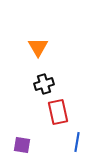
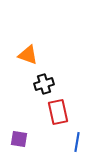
orange triangle: moved 10 px left, 8 px down; rotated 40 degrees counterclockwise
purple square: moved 3 px left, 6 px up
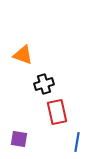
orange triangle: moved 5 px left
red rectangle: moved 1 px left
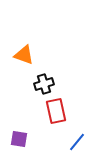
orange triangle: moved 1 px right
red rectangle: moved 1 px left, 1 px up
blue line: rotated 30 degrees clockwise
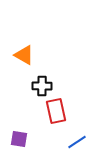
orange triangle: rotated 10 degrees clockwise
black cross: moved 2 px left, 2 px down; rotated 18 degrees clockwise
blue line: rotated 18 degrees clockwise
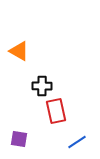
orange triangle: moved 5 px left, 4 px up
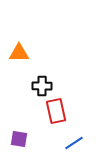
orange triangle: moved 2 px down; rotated 30 degrees counterclockwise
blue line: moved 3 px left, 1 px down
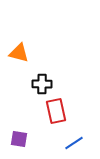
orange triangle: rotated 15 degrees clockwise
black cross: moved 2 px up
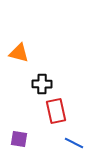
blue line: rotated 60 degrees clockwise
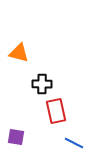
purple square: moved 3 px left, 2 px up
